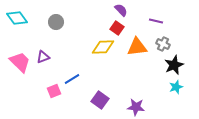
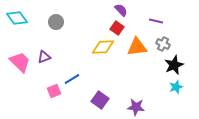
purple triangle: moved 1 px right
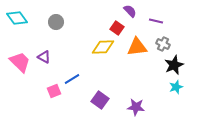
purple semicircle: moved 9 px right, 1 px down
purple triangle: rotated 48 degrees clockwise
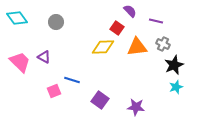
blue line: moved 1 px down; rotated 49 degrees clockwise
